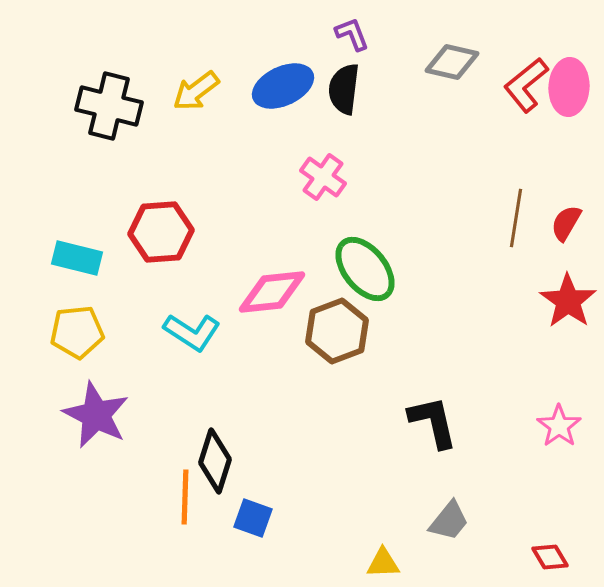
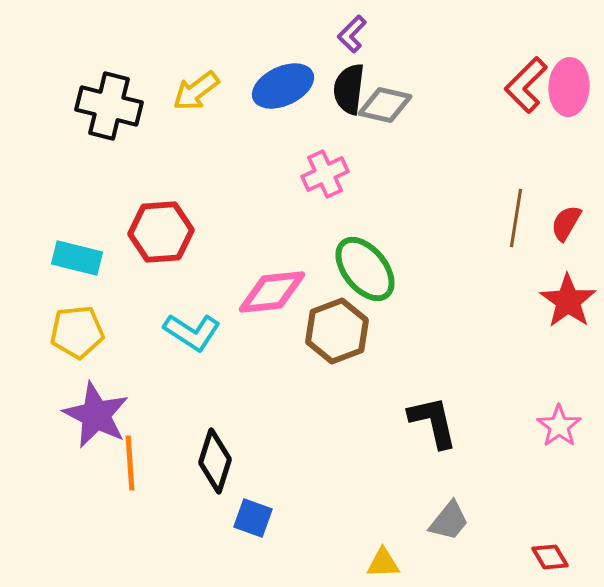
purple L-shape: rotated 114 degrees counterclockwise
gray diamond: moved 67 px left, 43 px down
red L-shape: rotated 6 degrees counterclockwise
black semicircle: moved 5 px right
pink cross: moved 2 px right, 3 px up; rotated 30 degrees clockwise
orange line: moved 55 px left, 34 px up; rotated 6 degrees counterclockwise
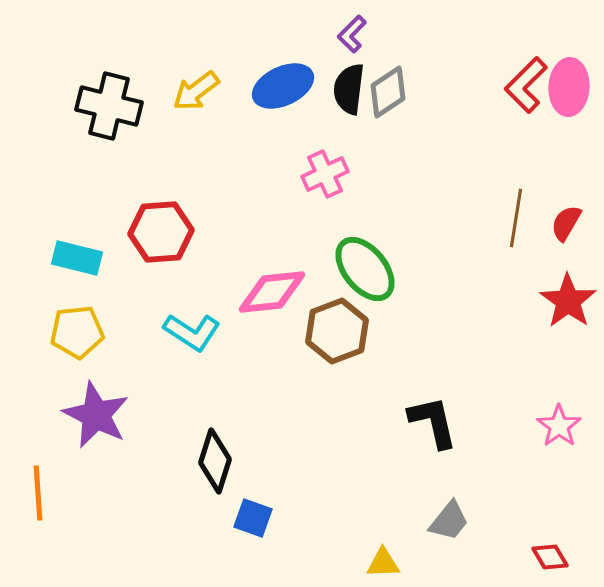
gray diamond: moved 3 px right, 13 px up; rotated 46 degrees counterclockwise
orange line: moved 92 px left, 30 px down
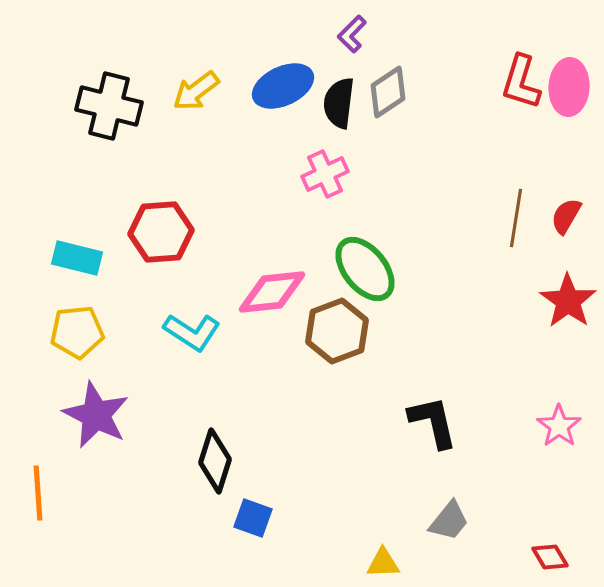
red L-shape: moved 5 px left, 3 px up; rotated 28 degrees counterclockwise
black semicircle: moved 10 px left, 14 px down
red semicircle: moved 7 px up
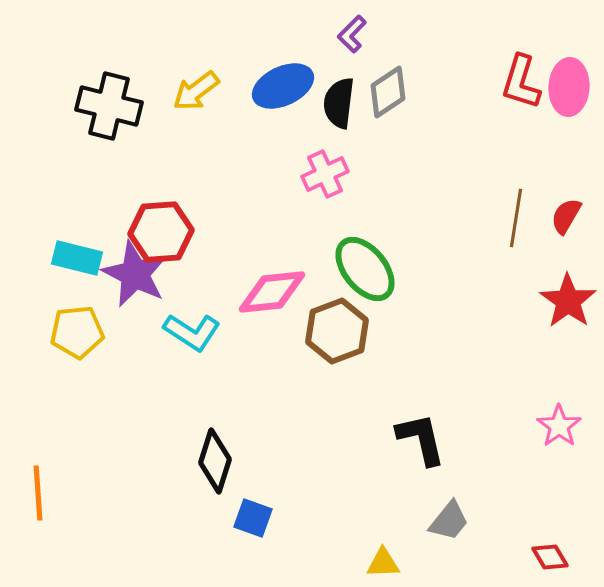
purple star: moved 39 px right, 141 px up
black L-shape: moved 12 px left, 17 px down
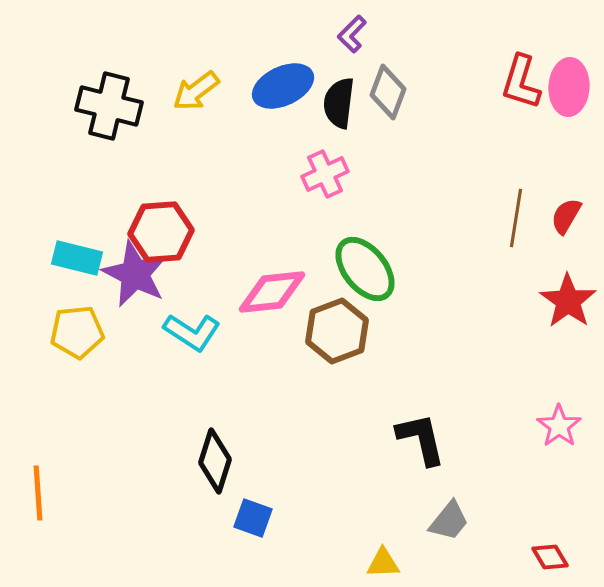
gray diamond: rotated 36 degrees counterclockwise
